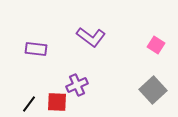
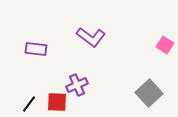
pink square: moved 9 px right
gray square: moved 4 px left, 3 px down
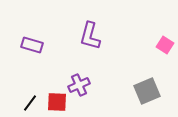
purple L-shape: moved 1 px left, 1 px up; rotated 68 degrees clockwise
purple rectangle: moved 4 px left, 4 px up; rotated 10 degrees clockwise
purple cross: moved 2 px right
gray square: moved 2 px left, 2 px up; rotated 20 degrees clockwise
black line: moved 1 px right, 1 px up
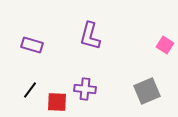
purple cross: moved 6 px right, 4 px down; rotated 30 degrees clockwise
black line: moved 13 px up
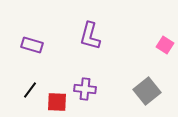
gray square: rotated 16 degrees counterclockwise
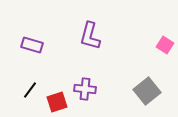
red square: rotated 20 degrees counterclockwise
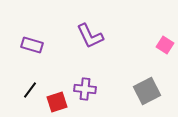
purple L-shape: rotated 40 degrees counterclockwise
gray square: rotated 12 degrees clockwise
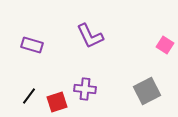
black line: moved 1 px left, 6 px down
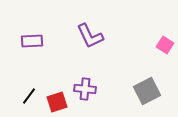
purple rectangle: moved 4 px up; rotated 20 degrees counterclockwise
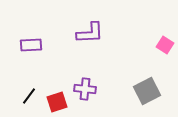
purple L-shape: moved 3 px up; rotated 68 degrees counterclockwise
purple rectangle: moved 1 px left, 4 px down
